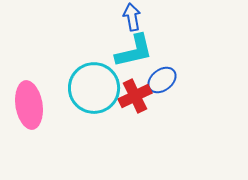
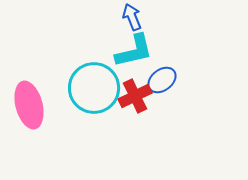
blue arrow: rotated 12 degrees counterclockwise
pink ellipse: rotated 6 degrees counterclockwise
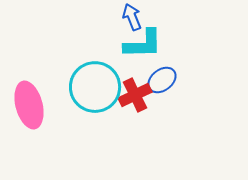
cyan L-shape: moved 9 px right, 7 px up; rotated 12 degrees clockwise
cyan circle: moved 1 px right, 1 px up
red cross: moved 1 px up
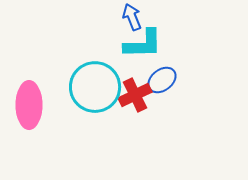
pink ellipse: rotated 15 degrees clockwise
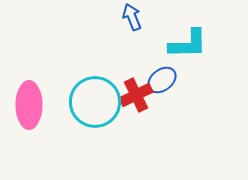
cyan L-shape: moved 45 px right
cyan circle: moved 15 px down
red cross: moved 1 px right
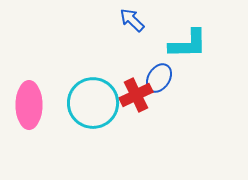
blue arrow: moved 3 px down; rotated 24 degrees counterclockwise
blue ellipse: moved 3 px left, 2 px up; rotated 20 degrees counterclockwise
cyan circle: moved 2 px left, 1 px down
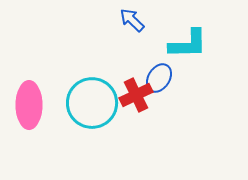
cyan circle: moved 1 px left
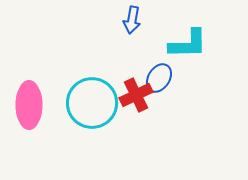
blue arrow: rotated 124 degrees counterclockwise
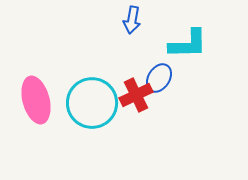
pink ellipse: moved 7 px right, 5 px up; rotated 15 degrees counterclockwise
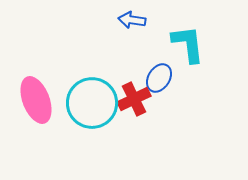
blue arrow: rotated 88 degrees clockwise
cyan L-shape: rotated 96 degrees counterclockwise
red cross: moved 2 px left, 4 px down
pink ellipse: rotated 6 degrees counterclockwise
